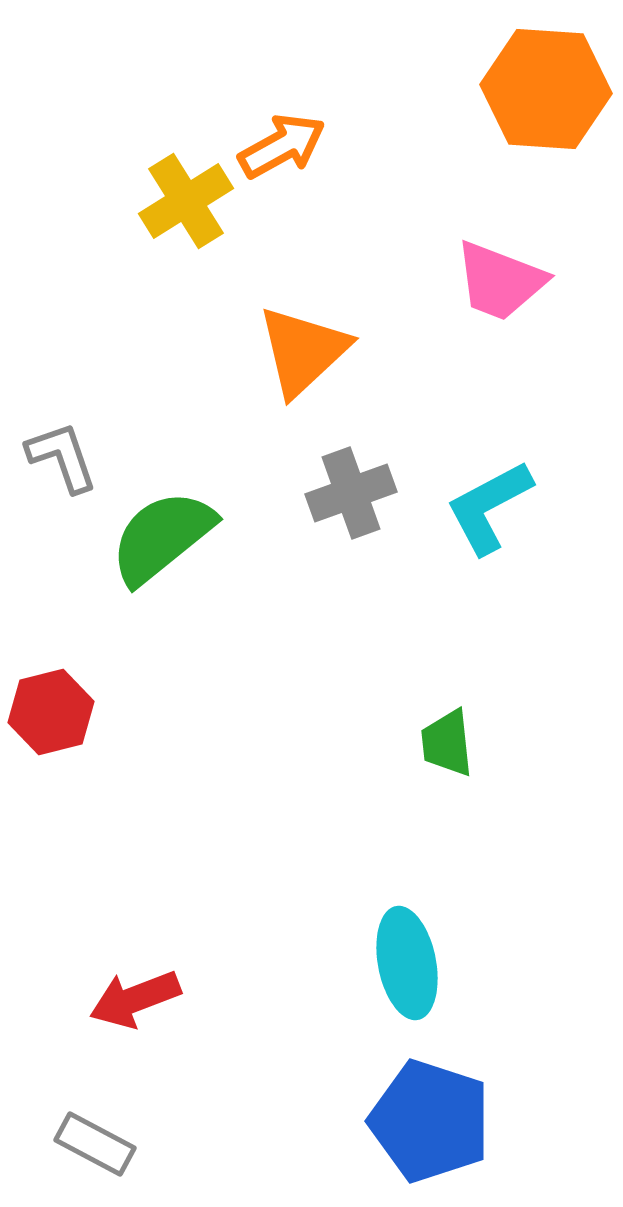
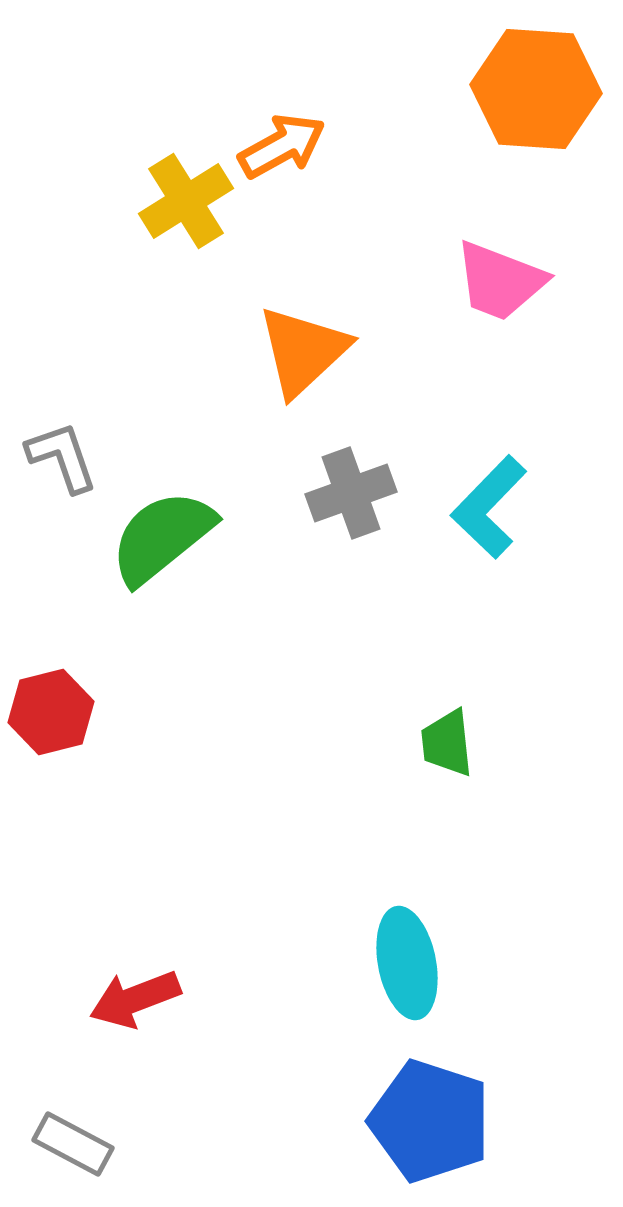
orange hexagon: moved 10 px left
cyan L-shape: rotated 18 degrees counterclockwise
gray rectangle: moved 22 px left
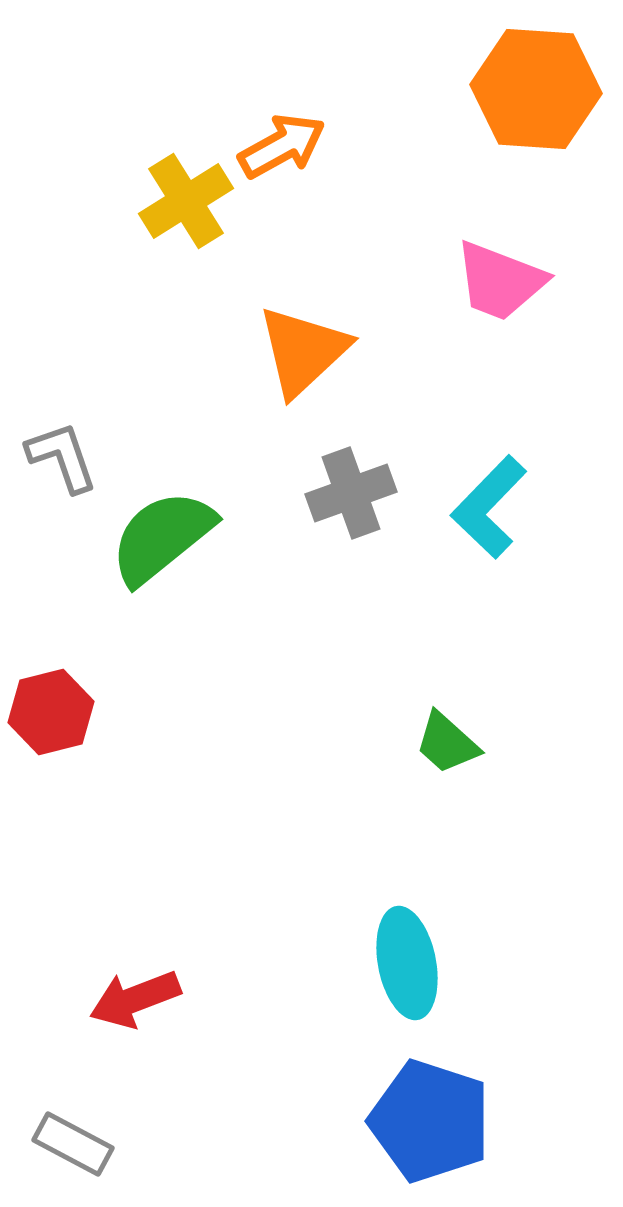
green trapezoid: rotated 42 degrees counterclockwise
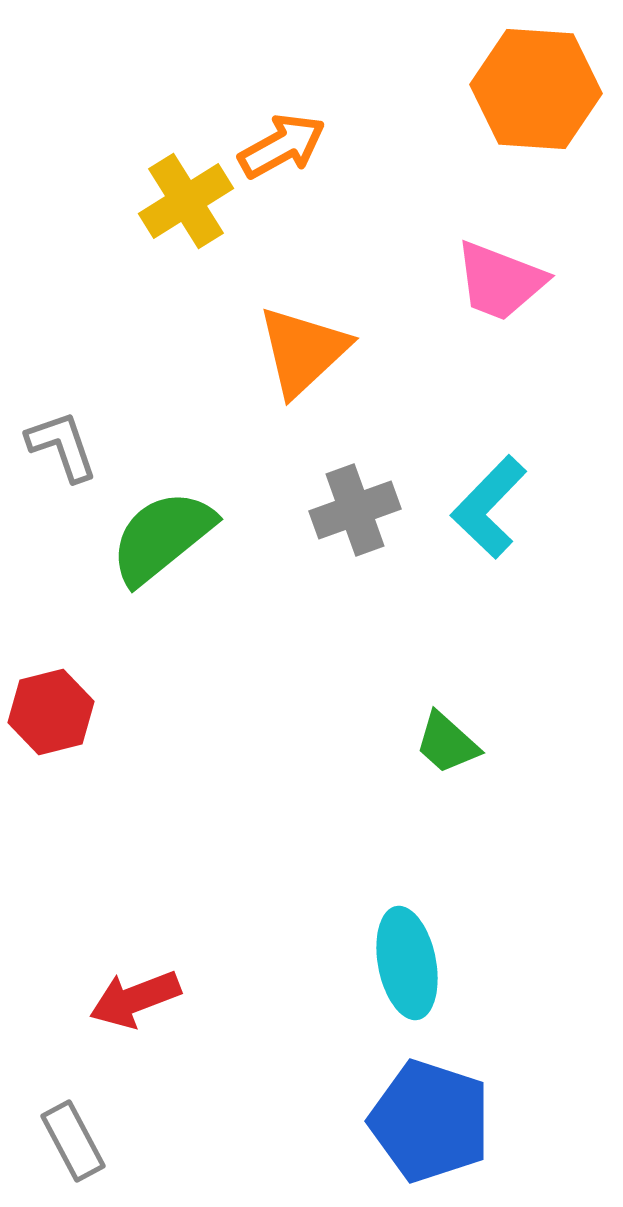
gray L-shape: moved 11 px up
gray cross: moved 4 px right, 17 px down
gray rectangle: moved 3 px up; rotated 34 degrees clockwise
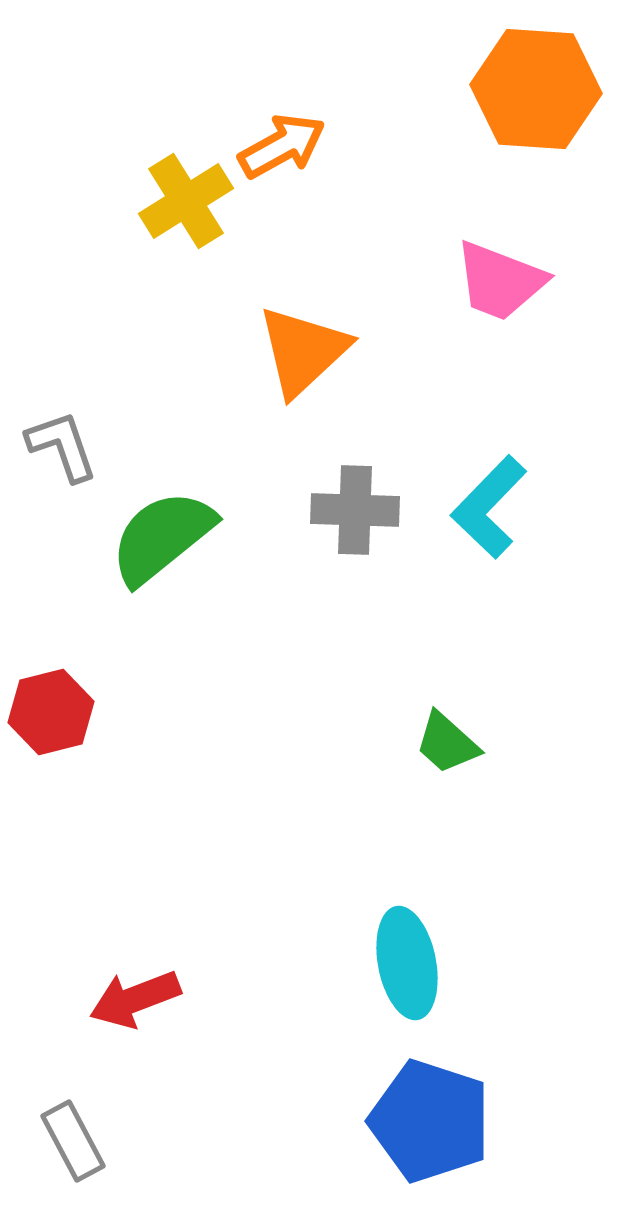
gray cross: rotated 22 degrees clockwise
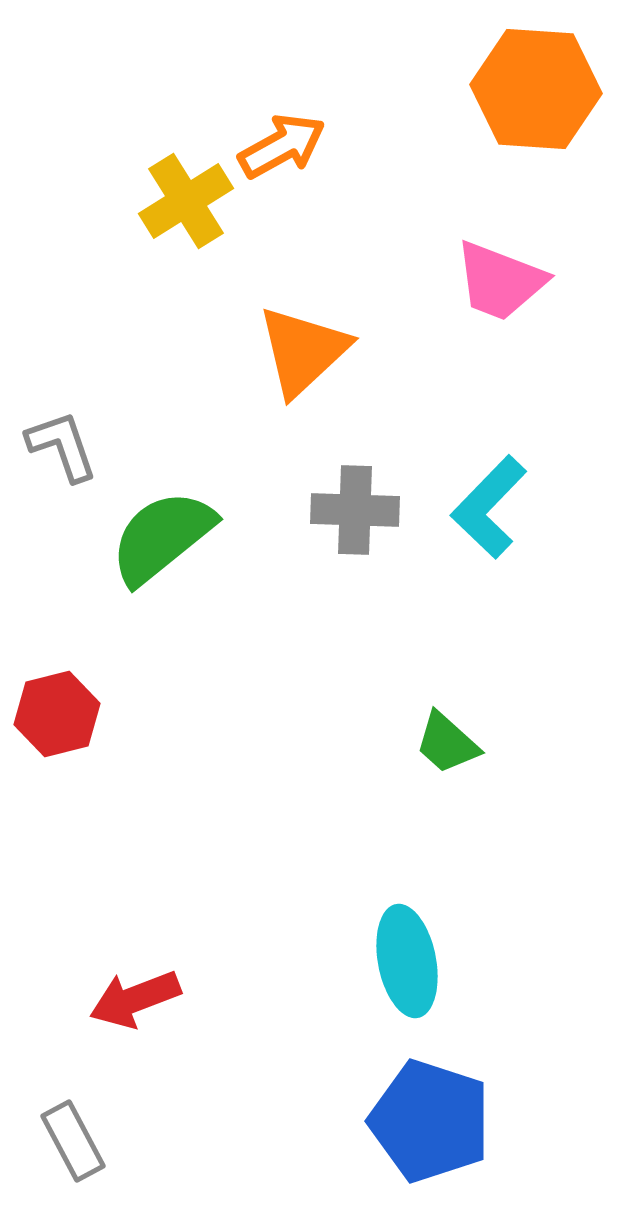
red hexagon: moved 6 px right, 2 px down
cyan ellipse: moved 2 px up
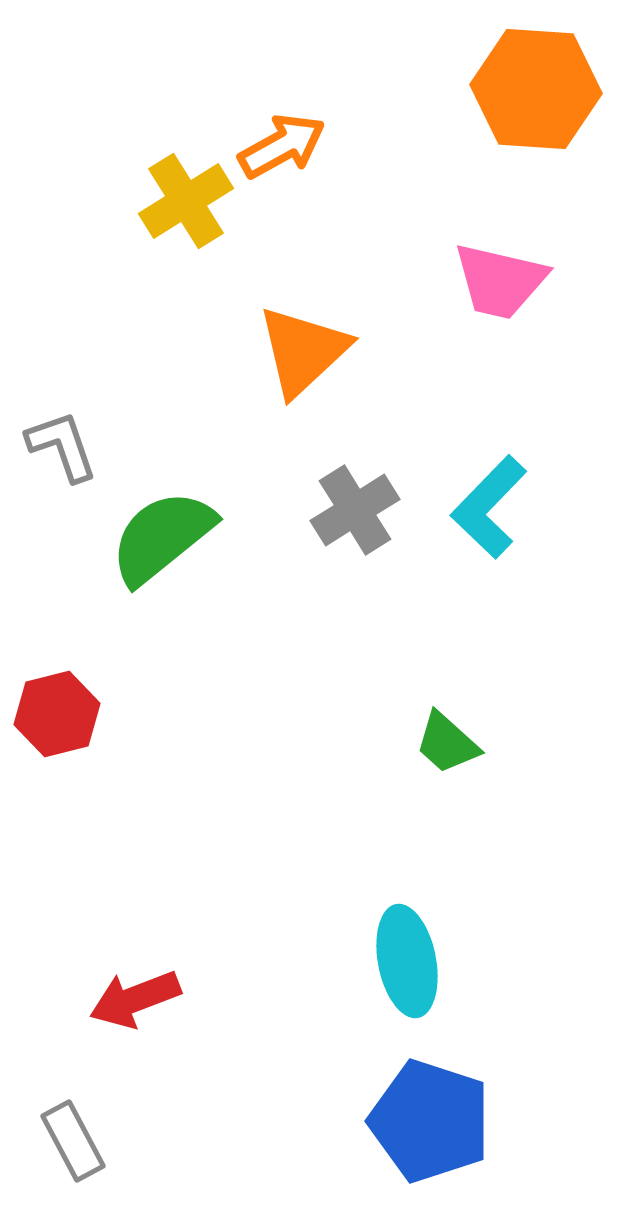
pink trapezoid: rotated 8 degrees counterclockwise
gray cross: rotated 34 degrees counterclockwise
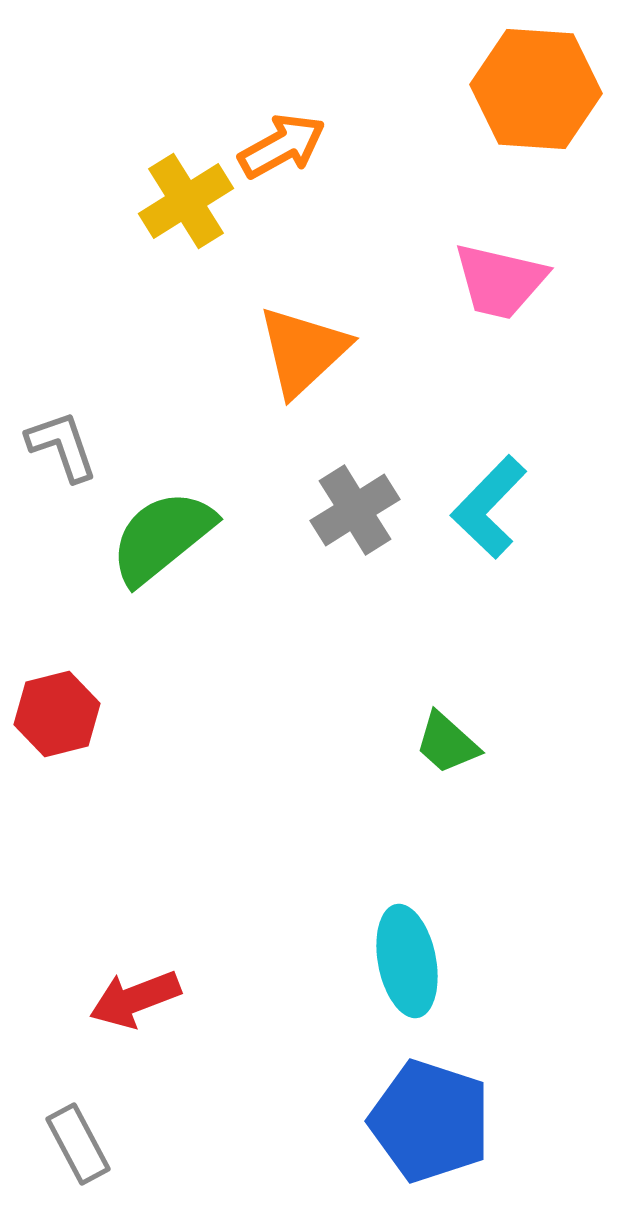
gray rectangle: moved 5 px right, 3 px down
